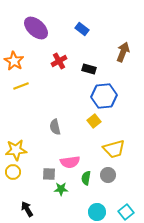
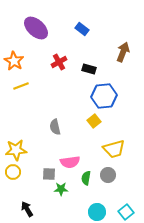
red cross: moved 1 px down
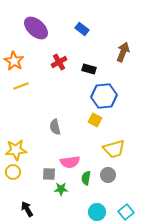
yellow square: moved 1 px right, 1 px up; rotated 24 degrees counterclockwise
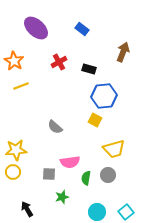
gray semicircle: rotated 35 degrees counterclockwise
green star: moved 1 px right, 8 px down; rotated 16 degrees counterclockwise
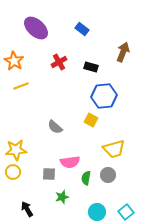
black rectangle: moved 2 px right, 2 px up
yellow square: moved 4 px left
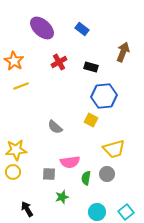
purple ellipse: moved 6 px right
gray circle: moved 1 px left, 1 px up
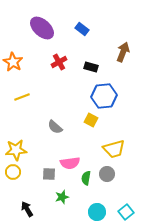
orange star: moved 1 px left, 1 px down
yellow line: moved 1 px right, 11 px down
pink semicircle: moved 1 px down
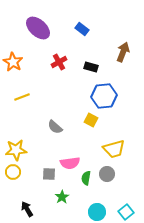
purple ellipse: moved 4 px left
green star: rotated 16 degrees counterclockwise
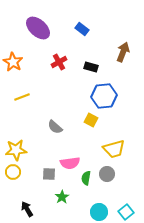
cyan circle: moved 2 px right
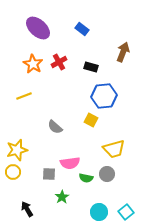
orange star: moved 20 px right, 2 px down
yellow line: moved 2 px right, 1 px up
yellow star: moved 1 px right; rotated 10 degrees counterclockwise
green semicircle: rotated 88 degrees counterclockwise
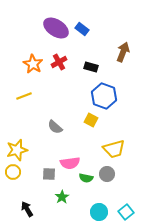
purple ellipse: moved 18 px right; rotated 10 degrees counterclockwise
blue hexagon: rotated 25 degrees clockwise
